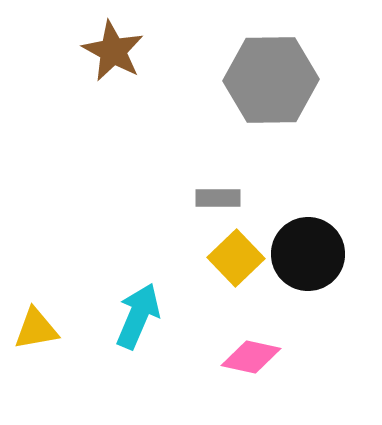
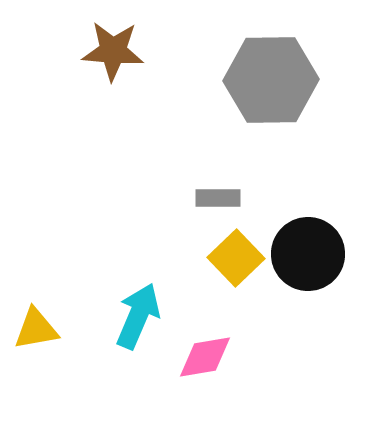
brown star: rotated 24 degrees counterclockwise
pink diamond: moved 46 px left; rotated 22 degrees counterclockwise
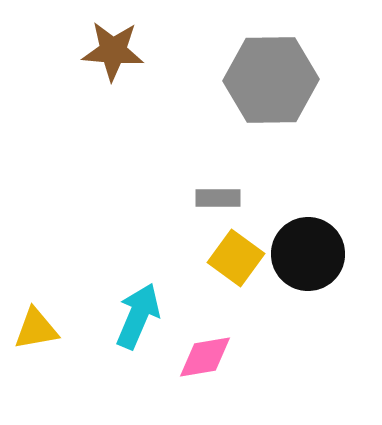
yellow square: rotated 10 degrees counterclockwise
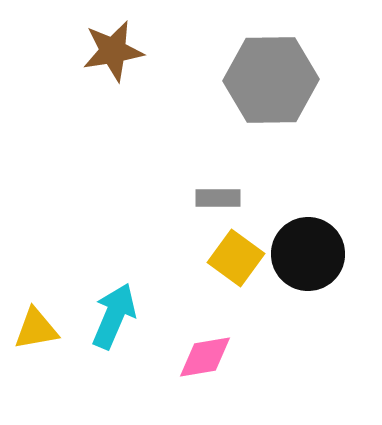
brown star: rotated 14 degrees counterclockwise
cyan arrow: moved 24 px left
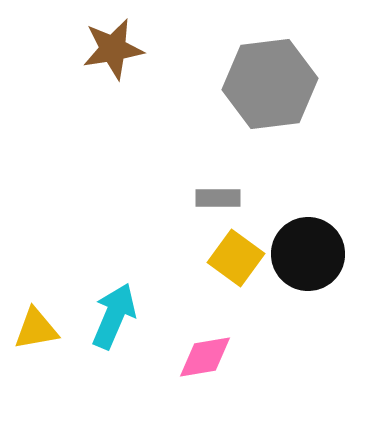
brown star: moved 2 px up
gray hexagon: moved 1 px left, 4 px down; rotated 6 degrees counterclockwise
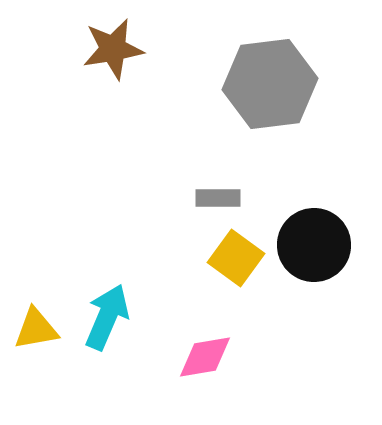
black circle: moved 6 px right, 9 px up
cyan arrow: moved 7 px left, 1 px down
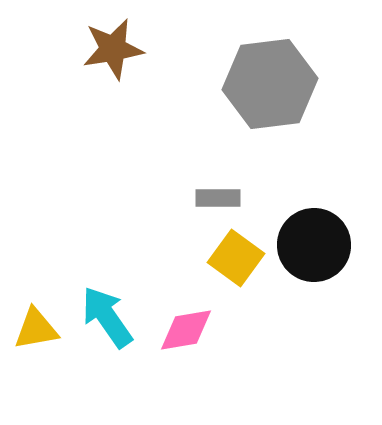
cyan arrow: rotated 58 degrees counterclockwise
pink diamond: moved 19 px left, 27 px up
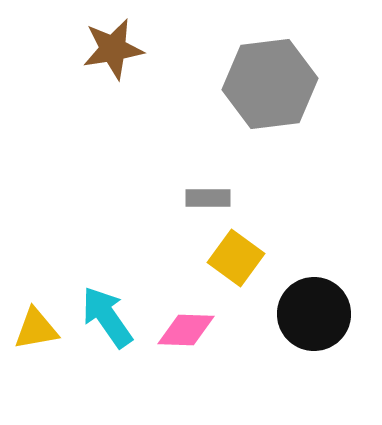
gray rectangle: moved 10 px left
black circle: moved 69 px down
pink diamond: rotated 12 degrees clockwise
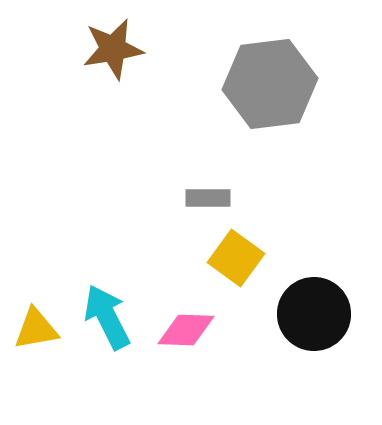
cyan arrow: rotated 8 degrees clockwise
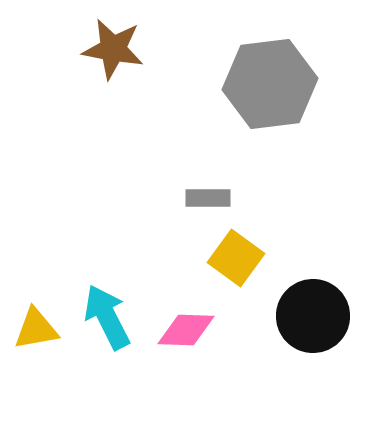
brown star: rotated 20 degrees clockwise
black circle: moved 1 px left, 2 px down
